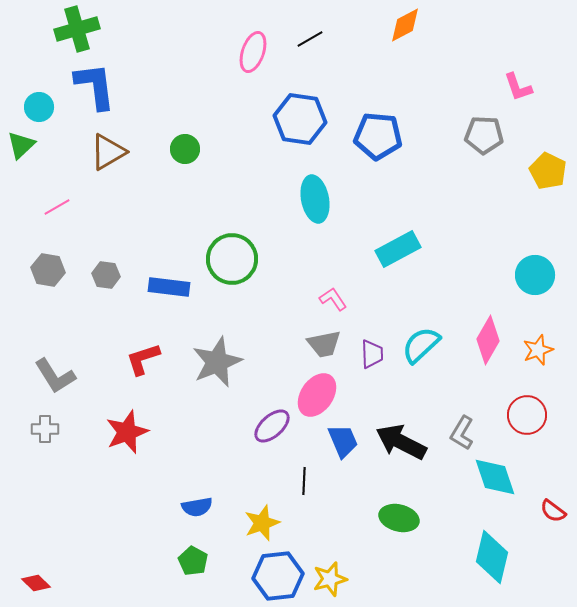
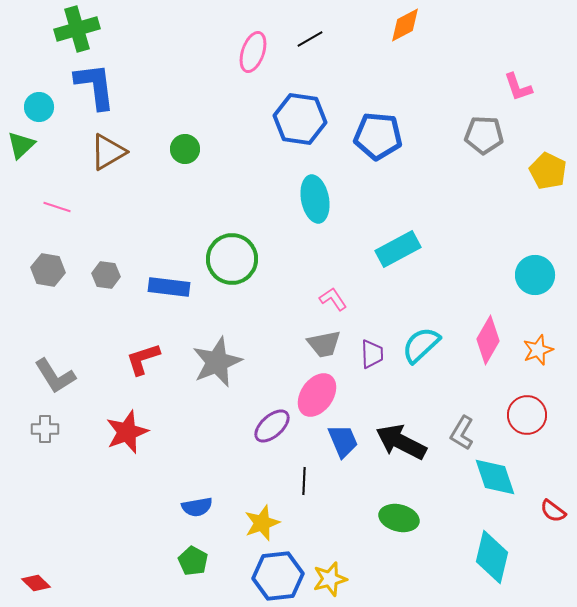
pink line at (57, 207): rotated 48 degrees clockwise
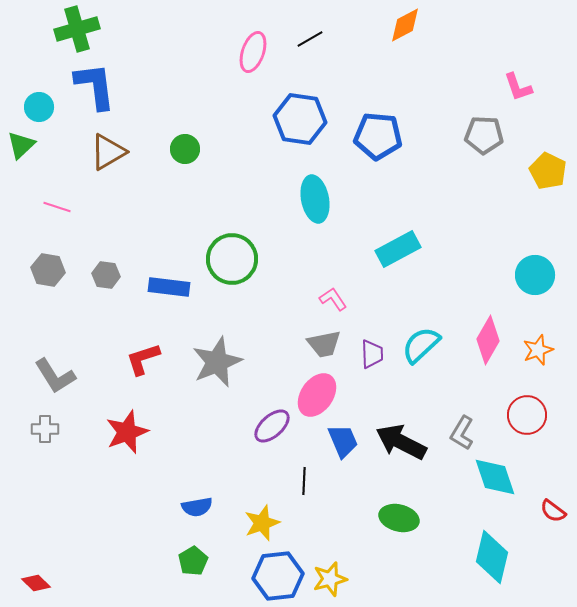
green pentagon at (193, 561): rotated 12 degrees clockwise
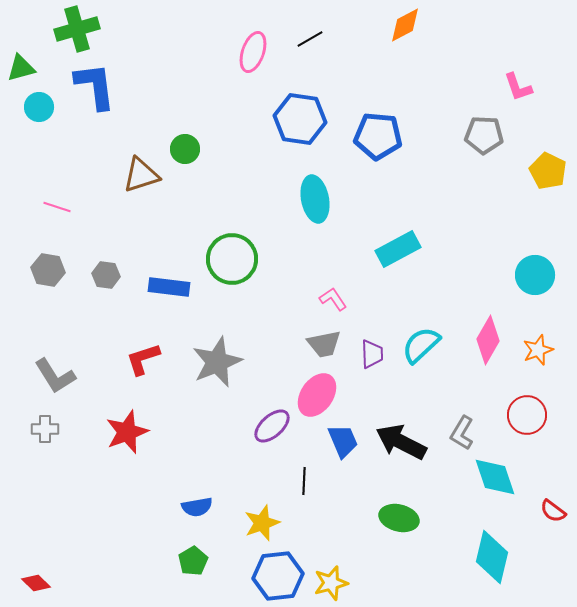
green triangle at (21, 145): moved 77 px up; rotated 28 degrees clockwise
brown triangle at (108, 152): moved 33 px right, 23 px down; rotated 12 degrees clockwise
yellow star at (330, 579): moved 1 px right, 4 px down
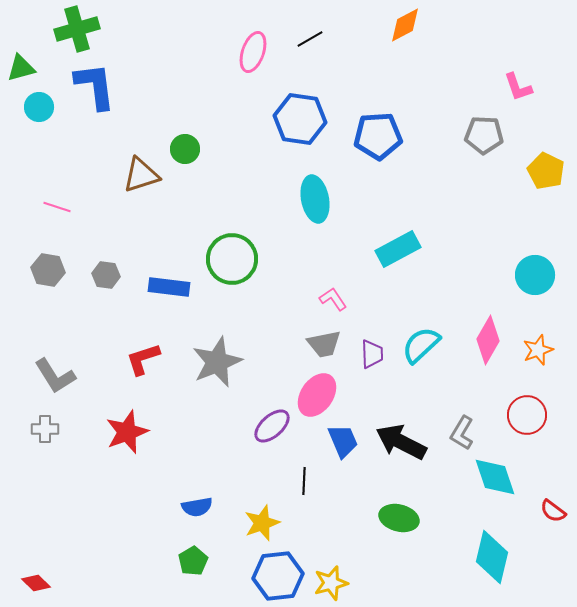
blue pentagon at (378, 136): rotated 9 degrees counterclockwise
yellow pentagon at (548, 171): moved 2 px left
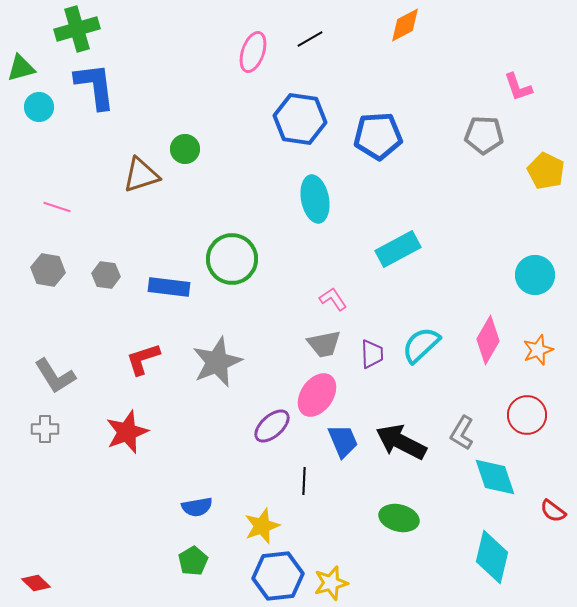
yellow star at (262, 523): moved 3 px down
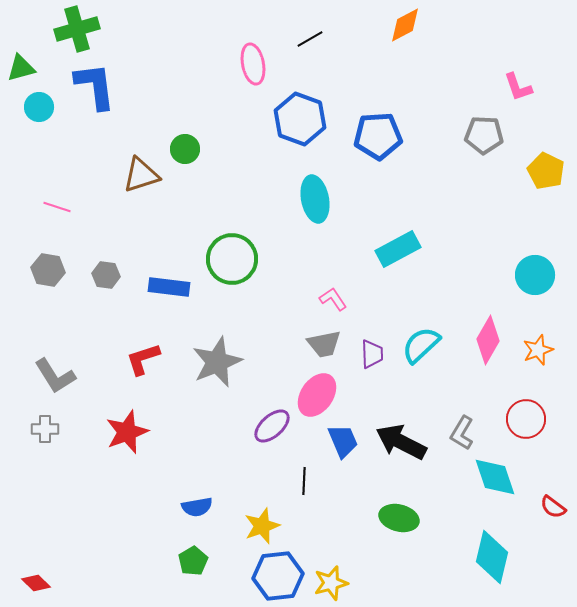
pink ellipse at (253, 52): moved 12 px down; rotated 30 degrees counterclockwise
blue hexagon at (300, 119): rotated 12 degrees clockwise
red circle at (527, 415): moved 1 px left, 4 px down
red semicircle at (553, 511): moved 4 px up
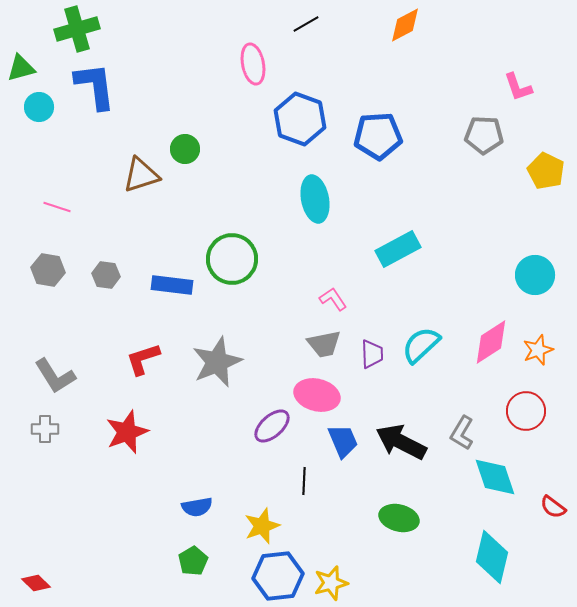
black line at (310, 39): moved 4 px left, 15 px up
blue rectangle at (169, 287): moved 3 px right, 2 px up
pink diamond at (488, 340): moved 3 px right, 2 px down; rotated 27 degrees clockwise
pink ellipse at (317, 395): rotated 69 degrees clockwise
red circle at (526, 419): moved 8 px up
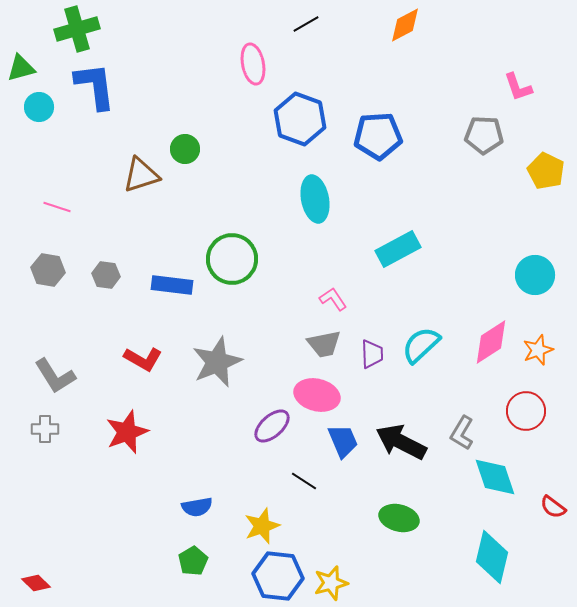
red L-shape at (143, 359): rotated 132 degrees counterclockwise
black line at (304, 481): rotated 60 degrees counterclockwise
blue hexagon at (278, 576): rotated 12 degrees clockwise
